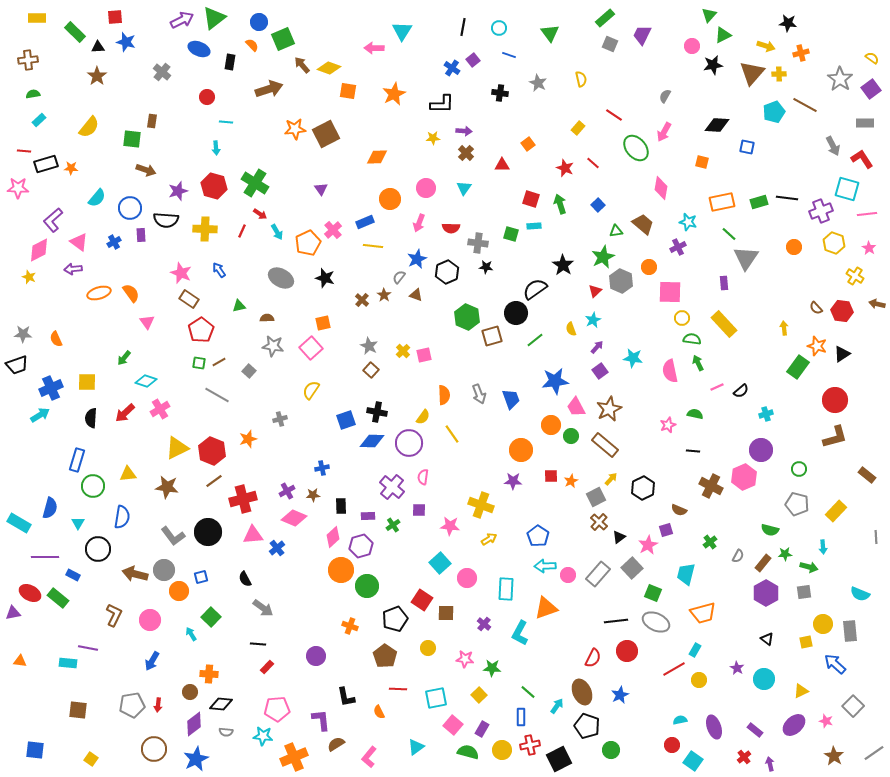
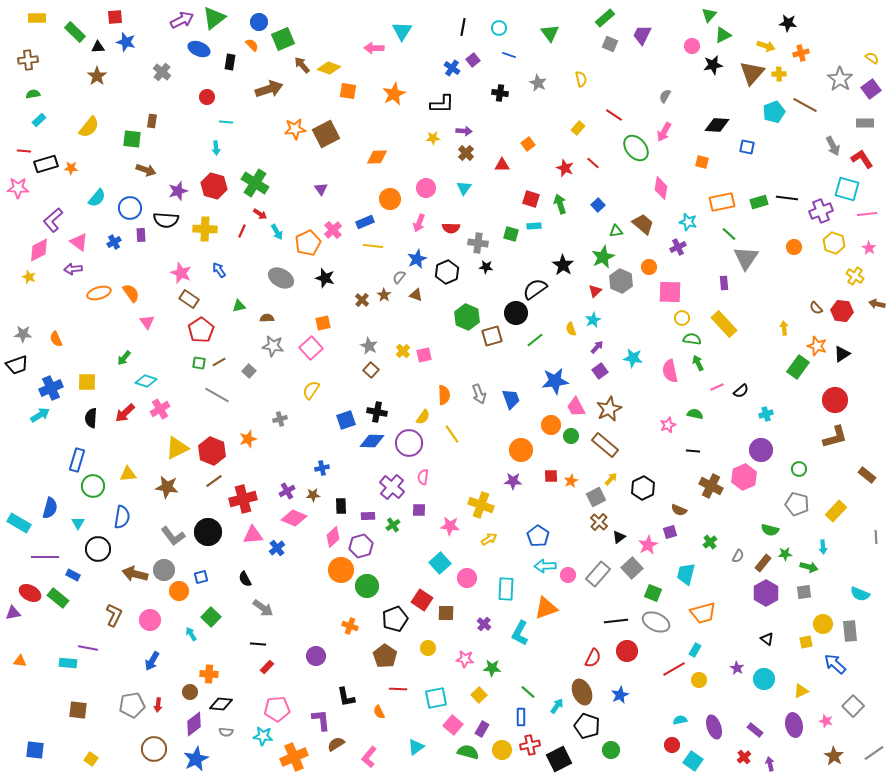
purple square at (666, 530): moved 4 px right, 2 px down
purple ellipse at (794, 725): rotated 60 degrees counterclockwise
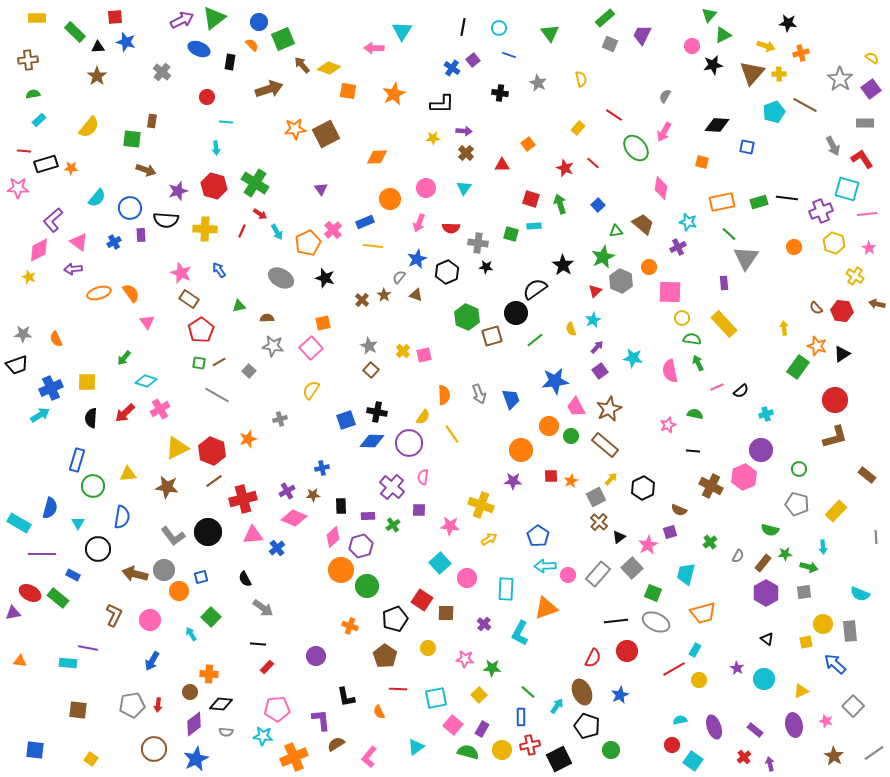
orange circle at (551, 425): moved 2 px left, 1 px down
purple line at (45, 557): moved 3 px left, 3 px up
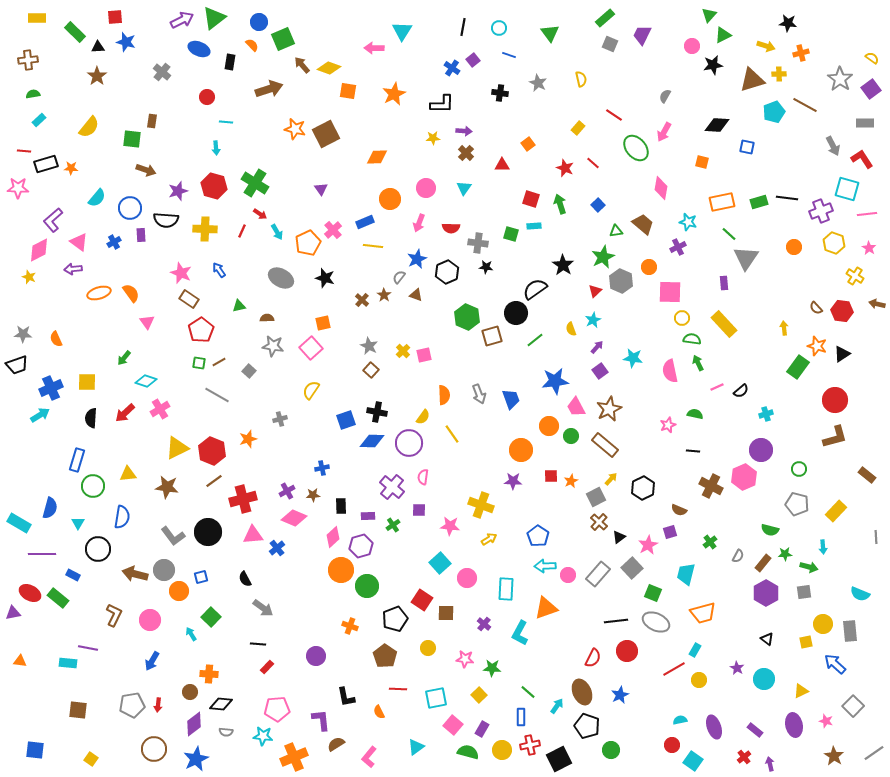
brown triangle at (752, 73): moved 7 px down; rotated 32 degrees clockwise
orange star at (295, 129): rotated 20 degrees clockwise
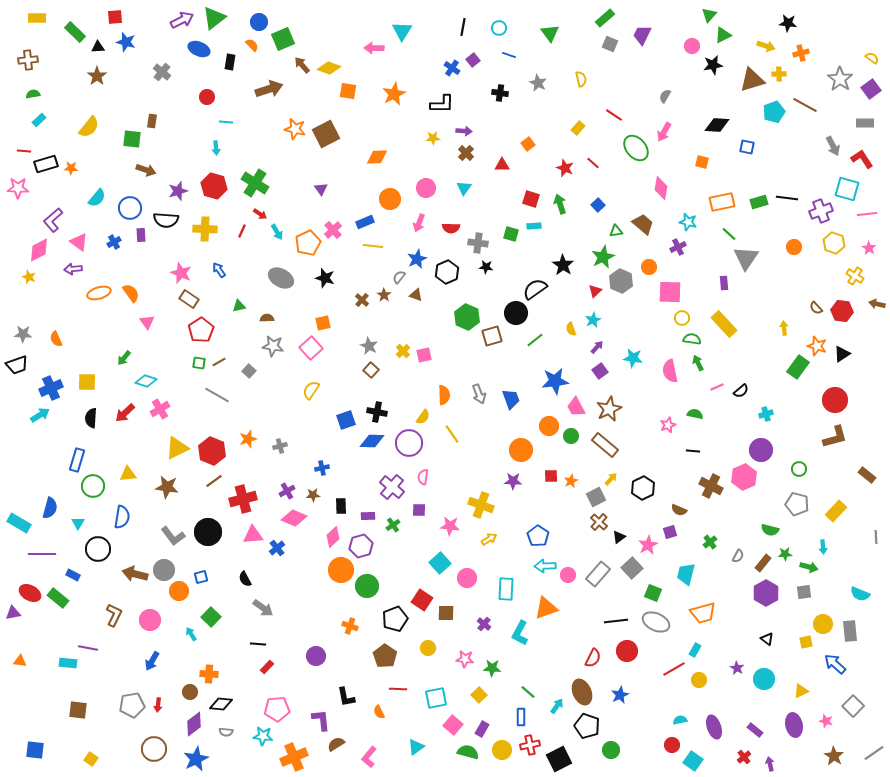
gray cross at (280, 419): moved 27 px down
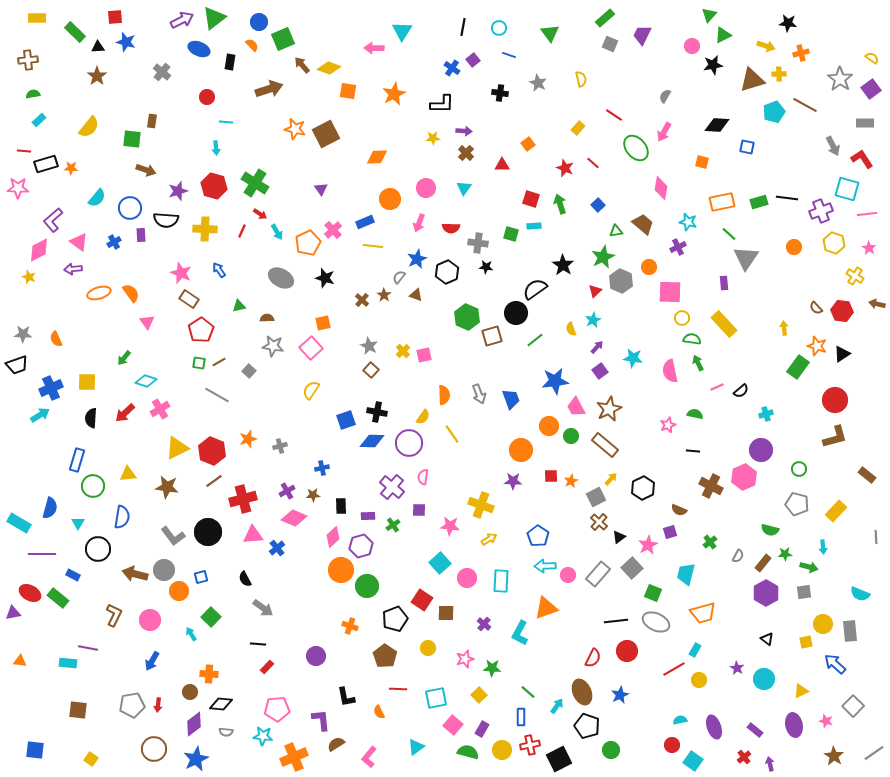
cyan rectangle at (506, 589): moved 5 px left, 8 px up
pink star at (465, 659): rotated 24 degrees counterclockwise
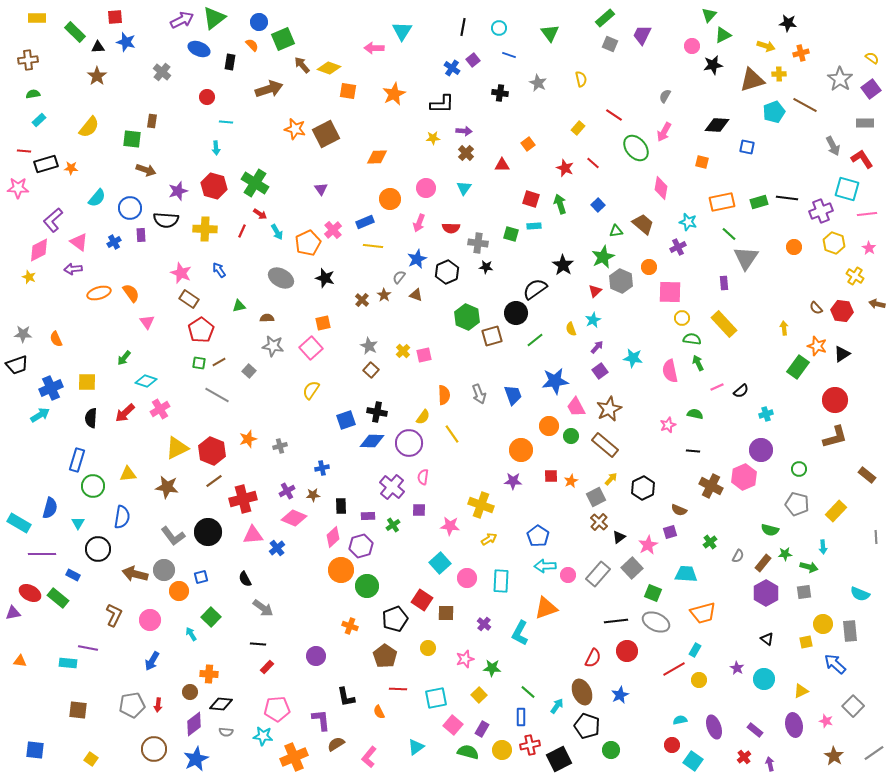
blue trapezoid at (511, 399): moved 2 px right, 4 px up
cyan trapezoid at (686, 574): rotated 80 degrees clockwise
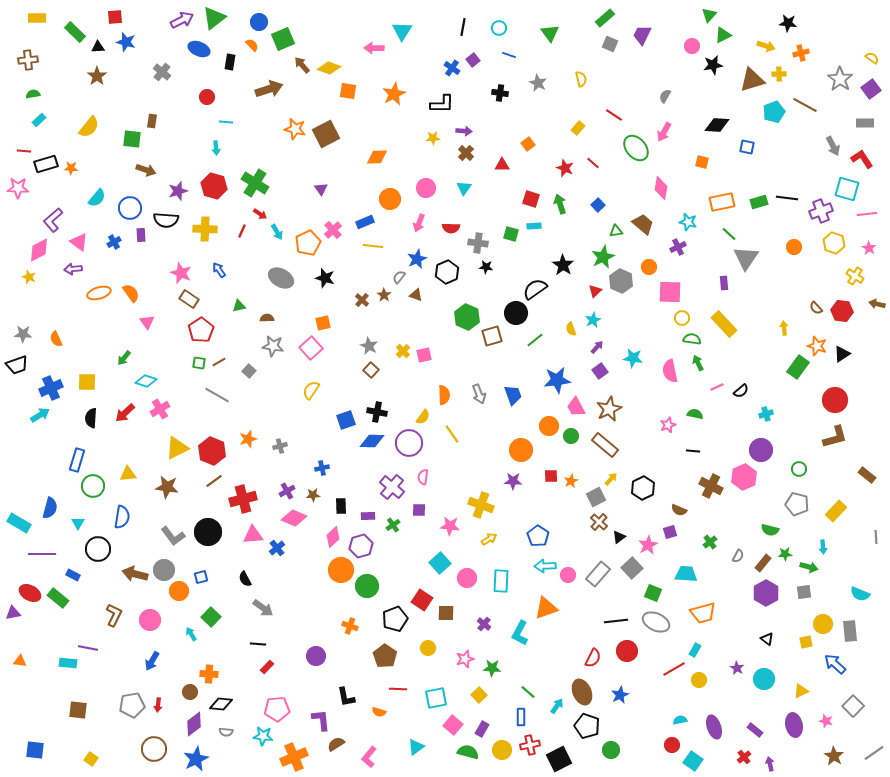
blue star at (555, 381): moved 2 px right, 1 px up
orange semicircle at (379, 712): rotated 48 degrees counterclockwise
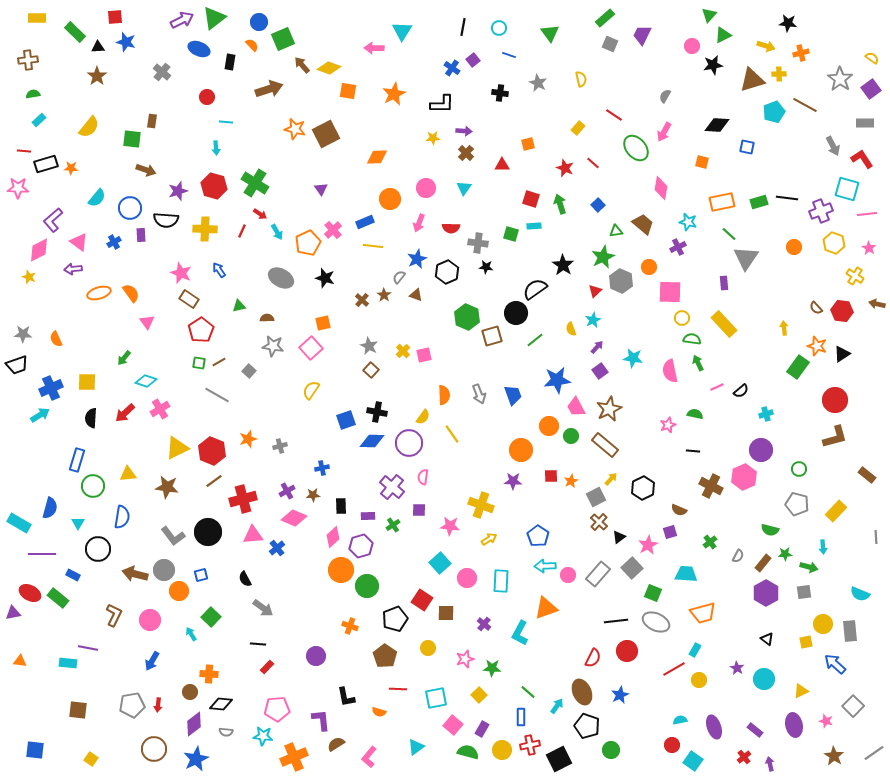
orange square at (528, 144): rotated 24 degrees clockwise
blue square at (201, 577): moved 2 px up
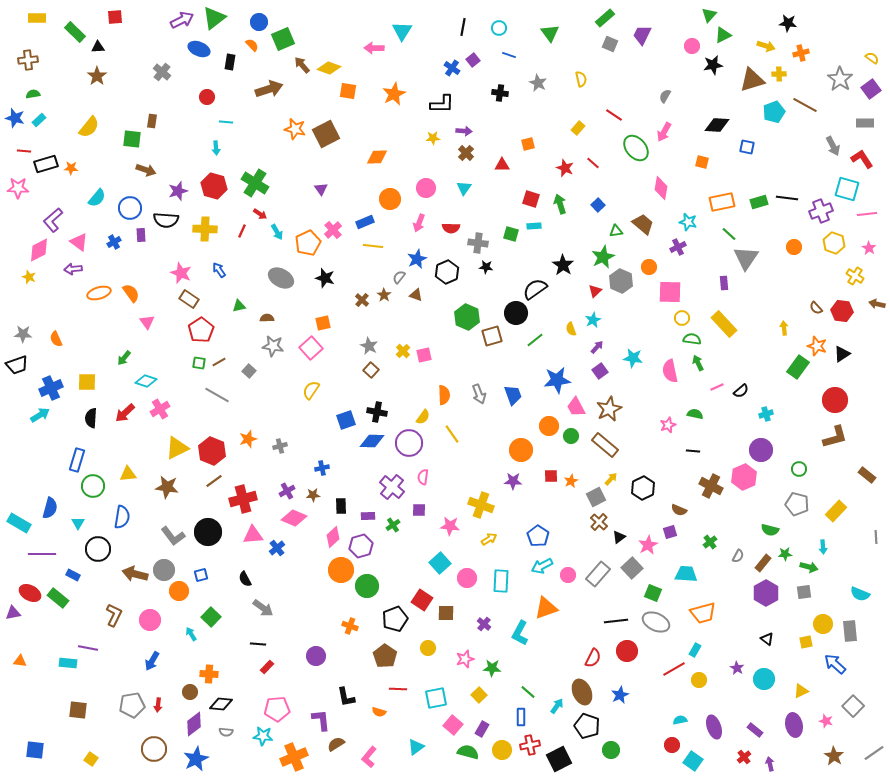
blue star at (126, 42): moved 111 px left, 76 px down
cyan arrow at (545, 566): moved 3 px left; rotated 25 degrees counterclockwise
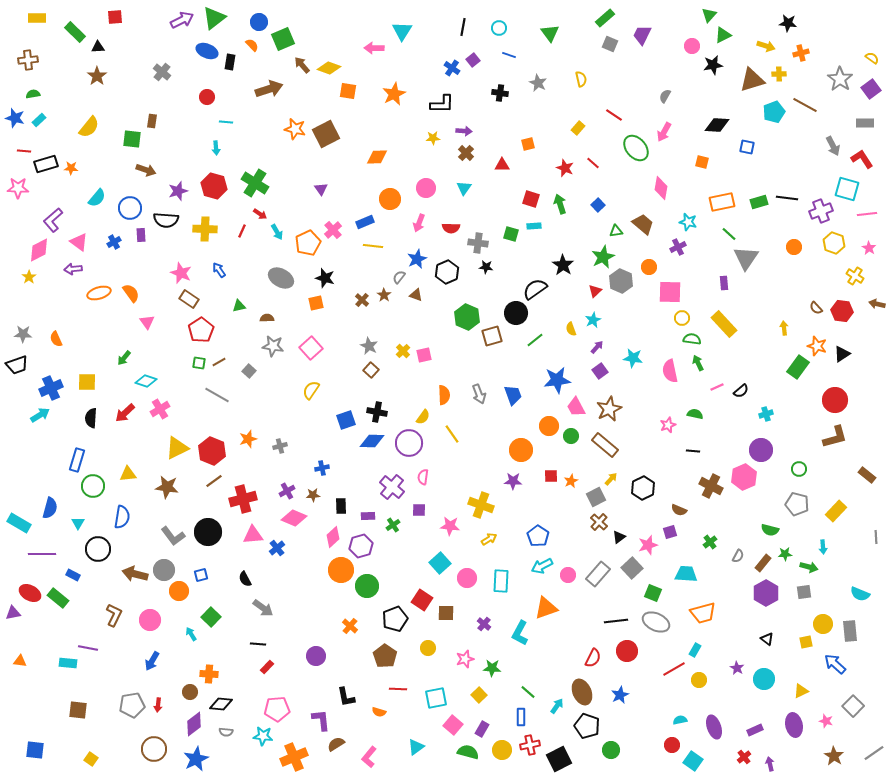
blue ellipse at (199, 49): moved 8 px right, 2 px down
yellow star at (29, 277): rotated 16 degrees clockwise
orange square at (323, 323): moved 7 px left, 20 px up
pink star at (648, 545): rotated 12 degrees clockwise
orange cross at (350, 626): rotated 21 degrees clockwise
purple rectangle at (755, 730): rotated 63 degrees counterclockwise
